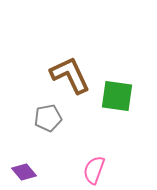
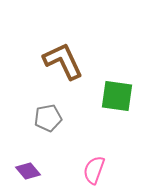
brown L-shape: moved 7 px left, 14 px up
purple diamond: moved 4 px right, 1 px up
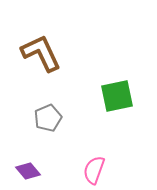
brown L-shape: moved 22 px left, 8 px up
green square: rotated 20 degrees counterclockwise
gray pentagon: rotated 12 degrees counterclockwise
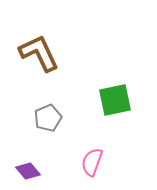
brown L-shape: moved 2 px left
green square: moved 2 px left, 4 px down
pink semicircle: moved 2 px left, 8 px up
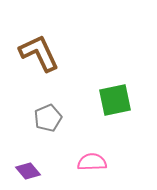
pink semicircle: rotated 68 degrees clockwise
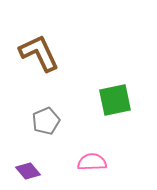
gray pentagon: moved 2 px left, 3 px down
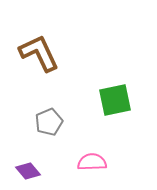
gray pentagon: moved 3 px right, 1 px down
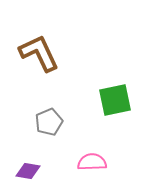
purple diamond: rotated 40 degrees counterclockwise
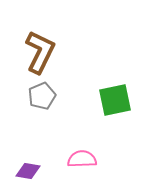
brown L-shape: moved 1 px right, 1 px up; rotated 51 degrees clockwise
gray pentagon: moved 7 px left, 26 px up
pink semicircle: moved 10 px left, 3 px up
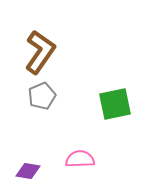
brown L-shape: rotated 9 degrees clockwise
green square: moved 4 px down
pink semicircle: moved 2 px left
